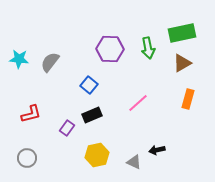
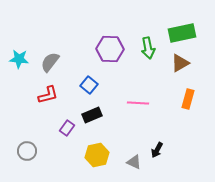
brown triangle: moved 2 px left
pink line: rotated 45 degrees clockwise
red L-shape: moved 17 px right, 19 px up
black arrow: rotated 49 degrees counterclockwise
gray circle: moved 7 px up
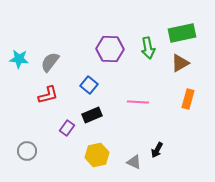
pink line: moved 1 px up
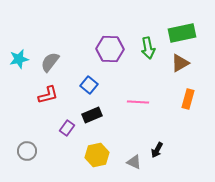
cyan star: rotated 18 degrees counterclockwise
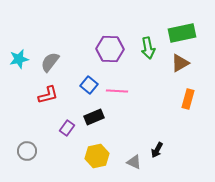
pink line: moved 21 px left, 11 px up
black rectangle: moved 2 px right, 2 px down
yellow hexagon: moved 1 px down
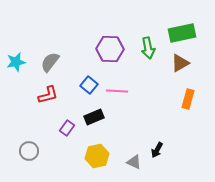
cyan star: moved 3 px left, 3 px down
gray circle: moved 2 px right
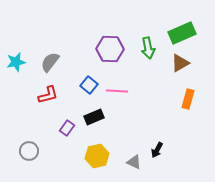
green rectangle: rotated 12 degrees counterclockwise
